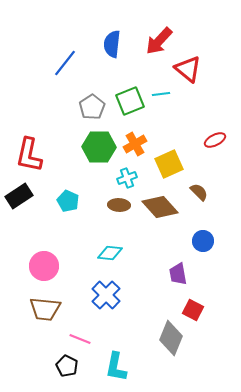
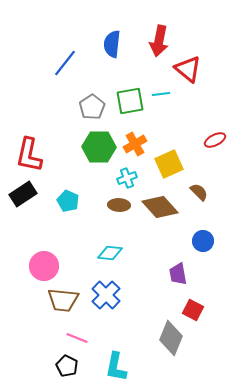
red arrow: rotated 32 degrees counterclockwise
green square: rotated 12 degrees clockwise
black rectangle: moved 4 px right, 2 px up
brown trapezoid: moved 18 px right, 9 px up
pink line: moved 3 px left, 1 px up
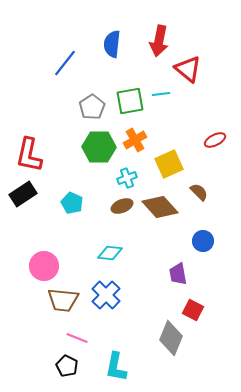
orange cross: moved 4 px up
cyan pentagon: moved 4 px right, 2 px down
brown ellipse: moved 3 px right, 1 px down; rotated 25 degrees counterclockwise
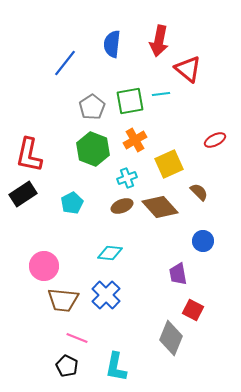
green hexagon: moved 6 px left, 2 px down; rotated 20 degrees clockwise
cyan pentagon: rotated 20 degrees clockwise
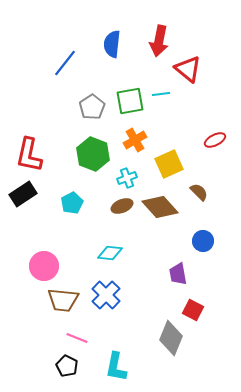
green hexagon: moved 5 px down
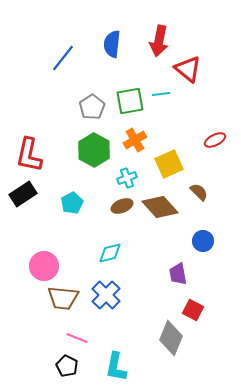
blue line: moved 2 px left, 5 px up
green hexagon: moved 1 px right, 4 px up; rotated 8 degrees clockwise
cyan diamond: rotated 20 degrees counterclockwise
brown trapezoid: moved 2 px up
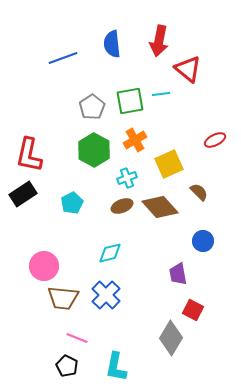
blue semicircle: rotated 12 degrees counterclockwise
blue line: rotated 32 degrees clockwise
gray diamond: rotated 8 degrees clockwise
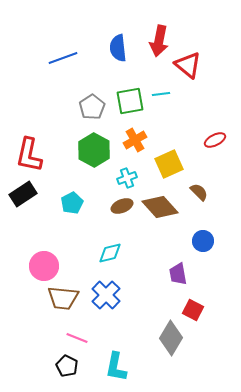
blue semicircle: moved 6 px right, 4 px down
red triangle: moved 4 px up
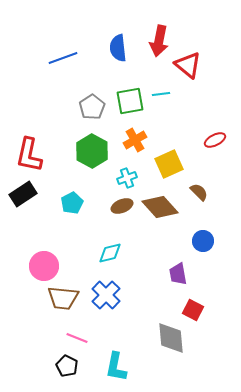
green hexagon: moved 2 px left, 1 px down
gray diamond: rotated 36 degrees counterclockwise
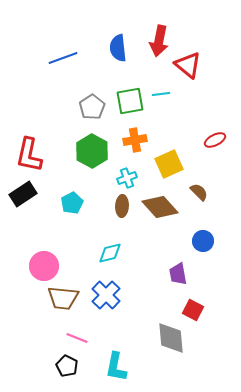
orange cross: rotated 20 degrees clockwise
brown ellipse: rotated 65 degrees counterclockwise
